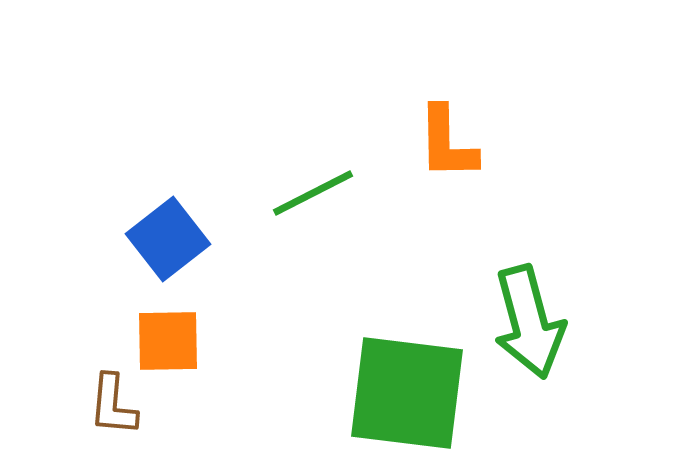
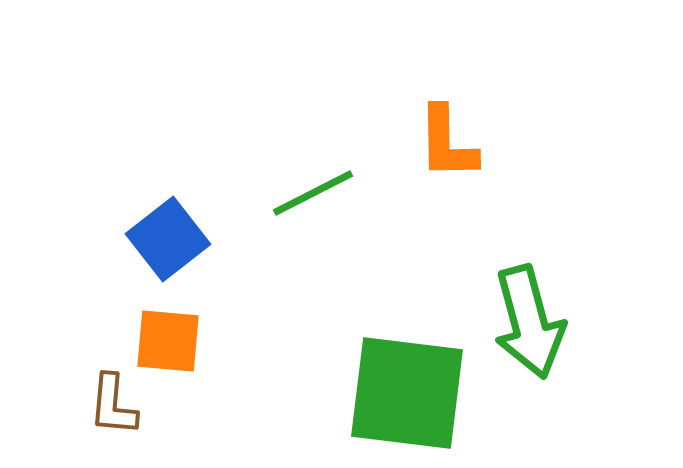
orange square: rotated 6 degrees clockwise
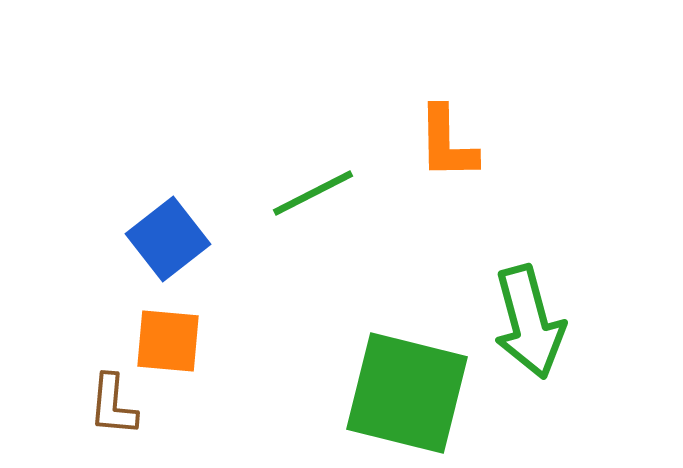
green square: rotated 7 degrees clockwise
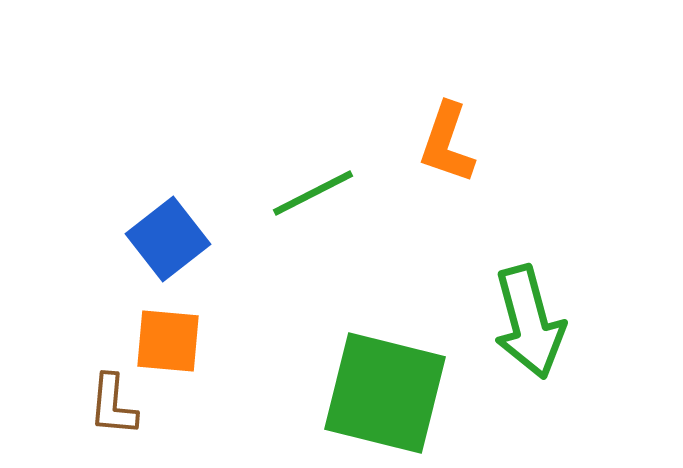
orange L-shape: rotated 20 degrees clockwise
green square: moved 22 px left
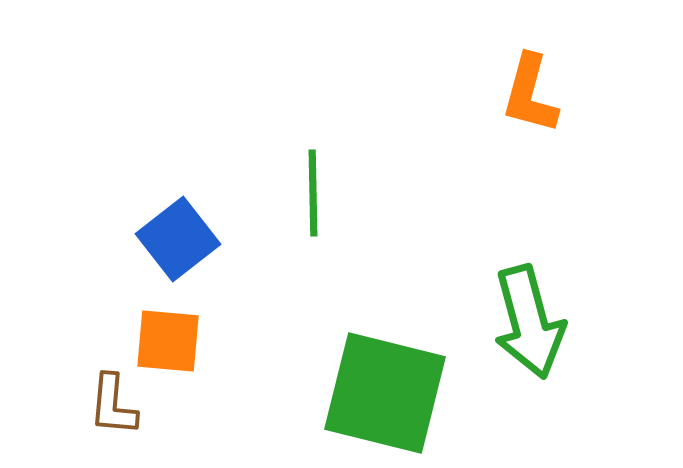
orange L-shape: moved 83 px right, 49 px up; rotated 4 degrees counterclockwise
green line: rotated 64 degrees counterclockwise
blue square: moved 10 px right
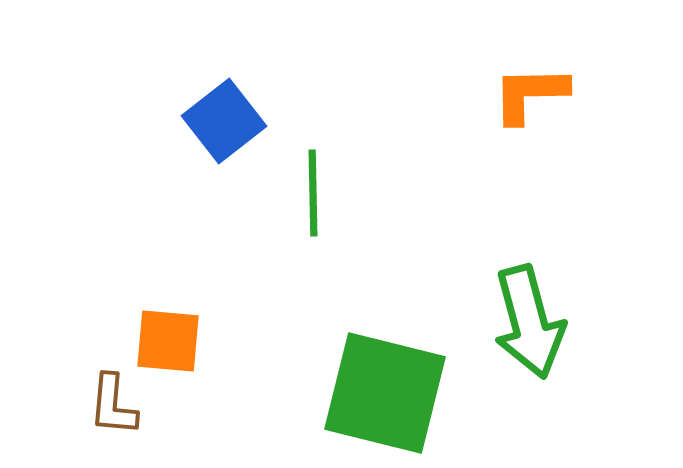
orange L-shape: rotated 74 degrees clockwise
blue square: moved 46 px right, 118 px up
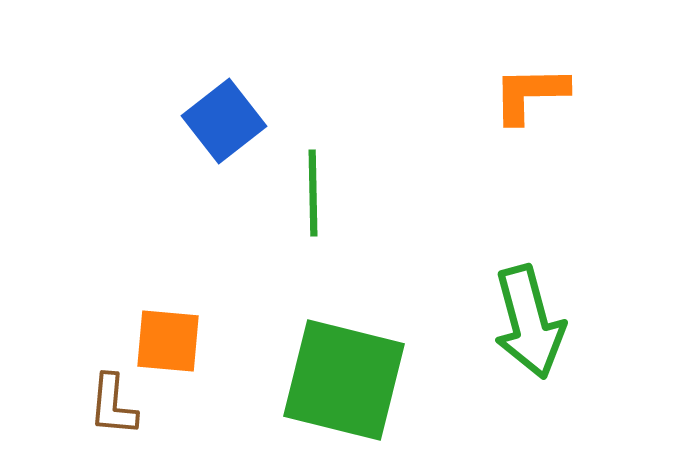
green square: moved 41 px left, 13 px up
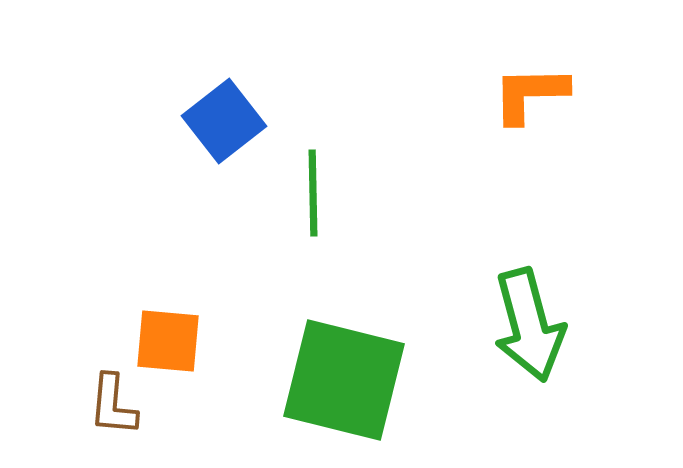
green arrow: moved 3 px down
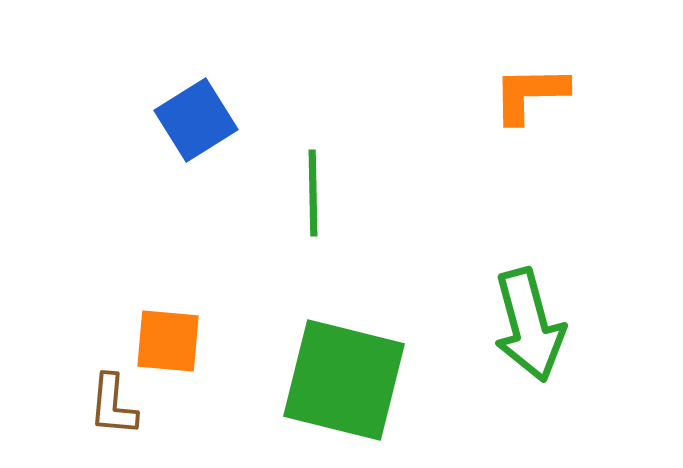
blue square: moved 28 px left, 1 px up; rotated 6 degrees clockwise
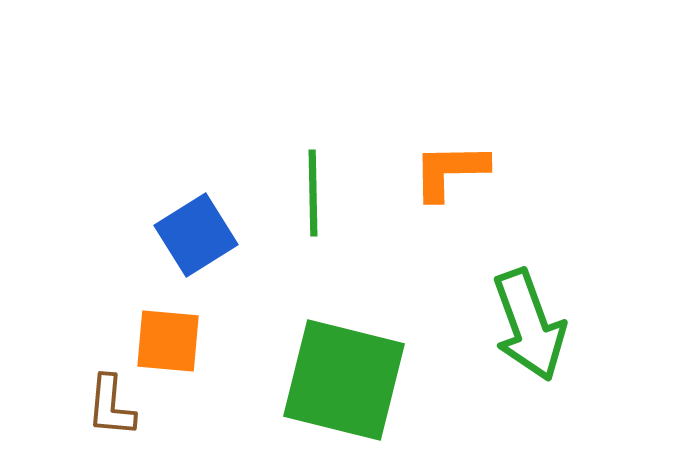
orange L-shape: moved 80 px left, 77 px down
blue square: moved 115 px down
green arrow: rotated 5 degrees counterclockwise
brown L-shape: moved 2 px left, 1 px down
